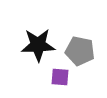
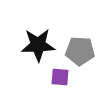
gray pentagon: rotated 8 degrees counterclockwise
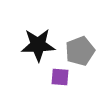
gray pentagon: rotated 24 degrees counterclockwise
